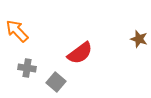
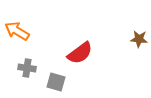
orange arrow: rotated 15 degrees counterclockwise
brown star: rotated 12 degrees counterclockwise
gray square: rotated 24 degrees counterclockwise
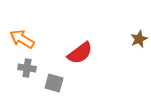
orange arrow: moved 5 px right, 8 px down
brown star: rotated 30 degrees counterclockwise
gray square: moved 2 px left, 1 px down
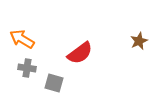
brown star: moved 2 px down
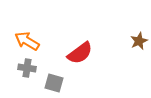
orange arrow: moved 5 px right, 2 px down
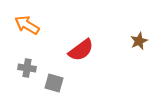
orange arrow: moved 16 px up
red semicircle: moved 1 px right, 3 px up
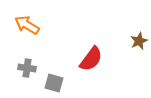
red semicircle: moved 10 px right, 9 px down; rotated 16 degrees counterclockwise
